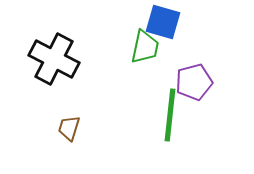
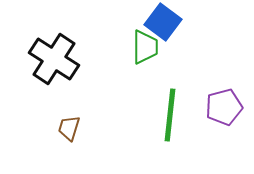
blue square: rotated 21 degrees clockwise
green trapezoid: rotated 12 degrees counterclockwise
black cross: rotated 6 degrees clockwise
purple pentagon: moved 30 px right, 25 px down
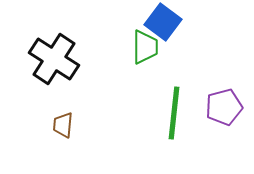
green line: moved 4 px right, 2 px up
brown trapezoid: moved 6 px left, 3 px up; rotated 12 degrees counterclockwise
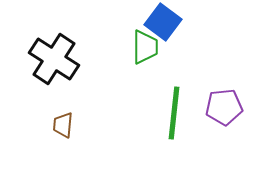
purple pentagon: rotated 9 degrees clockwise
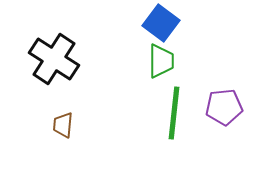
blue square: moved 2 px left, 1 px down
green trapezoid: moved 16 px right, 14 px down
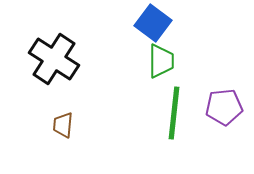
blue square: moved 8 px left
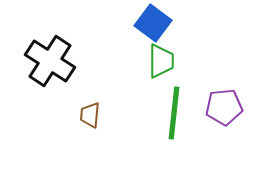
black cross: moved 4 px left, 2 px down
brown trapezoid: moved 27 px right, 10 px up
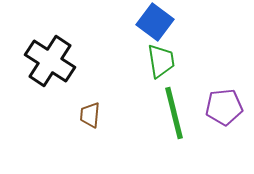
blue square: moved 2 px right, 1 px up
green trapezoid: rotated 9 degrees counterclockwise
green line: rotated 20 degrees counterclockwise
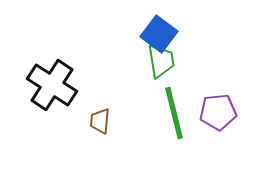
blue square: moved 4 px right, 12 px down
black cross: moved 2 px right, 24 px down
purple pentagon: moved 6 px left, 5 px down
brown trapezoid: moved 10 px right, 6 px down
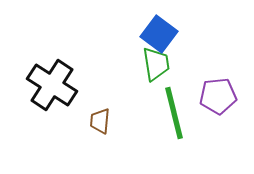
green trapezoid: moved 5 px left, 3 px down
purple pentagon: moved 16 px up
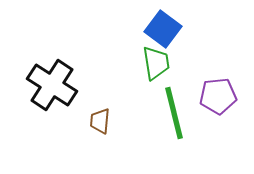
blue square: moved 4 px right, 5 px up
green trapezoid: moved 1 px up
